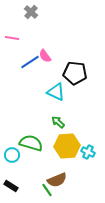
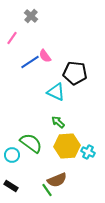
gray cross: moved 4 px down
pink line: rotated 64 degrees counterclockwise
green semicircle: rotated 20 degrees clockwise
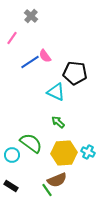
yellow hexagon: moved 3 px left, 7 px down
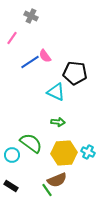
gray cross: rotated 16 degrees counterclockwise
green arrow: rotated 144 degrees clockwise
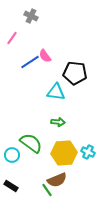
cyan triangle: rotated 18 degrees counterclockwise
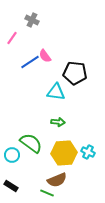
gray cross: moved 1 px right, 4 px down
green line: moved 3 px down; rotated 32 degrees counterclockwise
